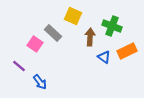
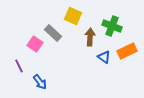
purple line: rotated 24 degrees clockwise
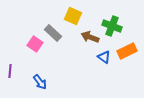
brown arrow: rotated 72 degrees counterclockwise
purple line: moved 9 px left, 5 px down; rotated 32 degrees clockwise
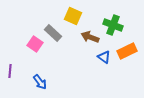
green cross: moved 1 px right, 1 px up
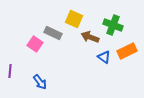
yellow square: moved 1 px right, 3 px down
gray rectangle: rotated 18 degrees counterclockwise
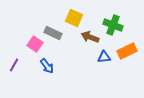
yellow square: moved 1 px up
blue triangle: rotated 40 degrees counterclockwise
purple line: moved 4 px right, 6 px up; rotated 24 degrees clockwise
blue arrow: moved 7 px right, 16 px up
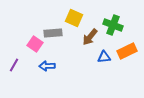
gray rectangle: rotated 30 degrees counterclockwise
brown arrow: rotated 72 degrees counterclockwise
blue arrow: rotated 126 degrees clockwise
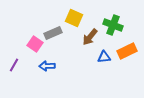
gray rectangle: rotated 18 degrees counterclockwise
